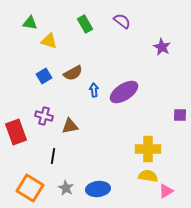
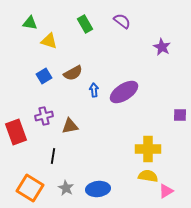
purple cross: rotated 30 degrees counterclockwise
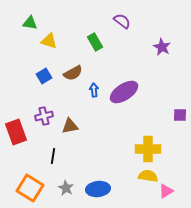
green rectangle: moved 10 px right, 18 px down
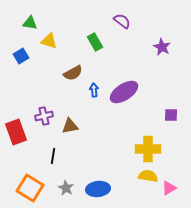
blue square: moved 23 px left, 20 px up
purple square: moved 9 px left
pink triangle: moved 3 px right, 3 px up
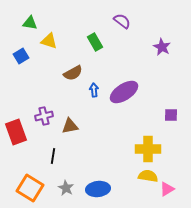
pink triangle: moved 2 px left, 1 px down
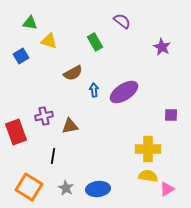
orange square: moved 1 px left, 1 px up
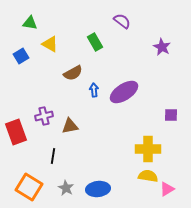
yellow triangle: moved 1 px right, 3 px down; rotated 12 degrees clockwise
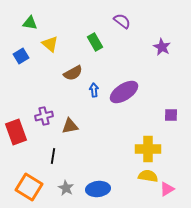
yellow triangle: rotated 12 degrees clockwise
